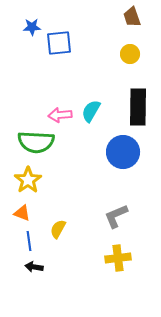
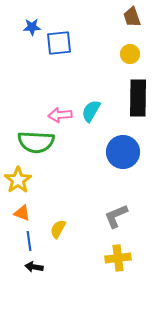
black rectangle: moved 9 px up
yellow star: moved 10 px left
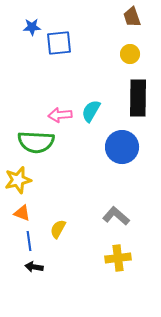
blue circle: moved 1 px left, 5 px up
yellow star: rotated 20 degrees clockwise
gray L-shape: rotated 64 degrees clockwise
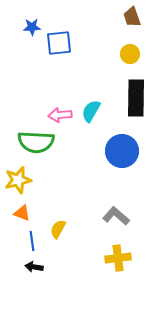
black rectangle: moved 2 px left
blue circle: moved 4 px down
blue line: moved 3 px right
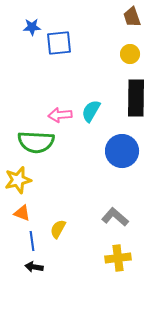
gray L-shape: moved 1 px left, 1 px down
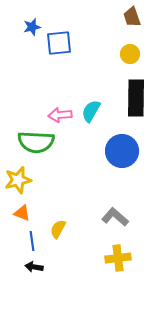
blue star: rotated 12 degrees counterclockwise
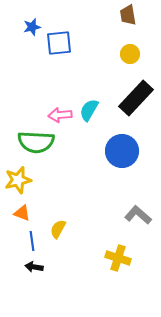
brown trapezoid: moved 4 px left, 2 px up; rotated 10 degrees clockwise
black rectangle: rotated 42 degrees clockwise
cyan semicircle: moved 2 px left, 1 px up
gray L-shape: moved 23 px right, 2 px up
yellow cross: rotated 25 degrees clockwise
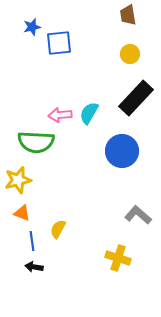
cyan semicircle: moved 3 px down
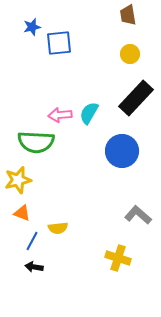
yellow semicircle: moved 1 px up; rotated 126 degrees counterclockwise
blue line: rotated 36 degrees clockwise
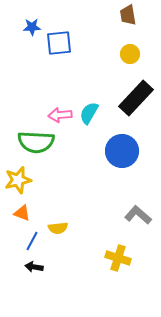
blue star: rotated 12 degrees clockwise
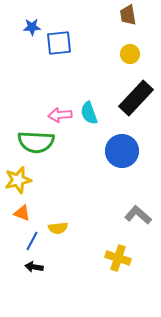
cyan semicircle: rotated 50 degrees counterclockwise
